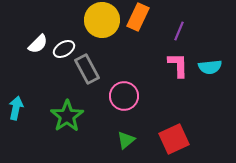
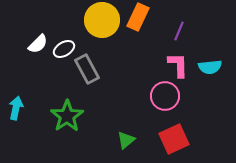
pink circle: moved 41 px right
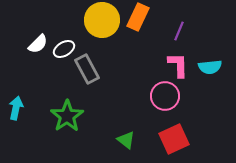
green triangle: rotated 42 degrees counterclockwise
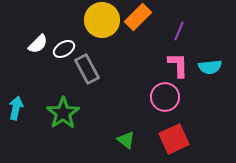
orange rectangle: rotated 20 degrees clockwise
pink circle: moved 1 px down
green star: moved 4 px left, 3 px up
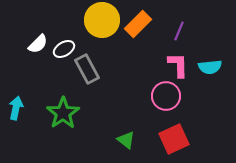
orange rectangle: moved 7 px down
pink circle: moved 1 px right, 1 px up
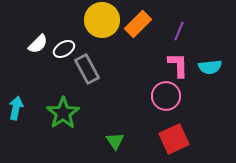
green triangle: moved 11 px left, 1 px down; rotated 18 degrees clockwise
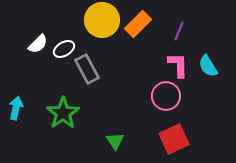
cyan semicircle: moved 2 px left, 1 px up; rotated 65 degrees clockwise
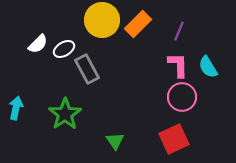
cyan semicircle: moved 1 px down
pink circle: moved 16 px right, 1 px down
green star: moved 2 px right, 1 px down
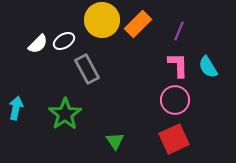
white ellipse: moved 8 px up
pink circle: moved 7 px left, 3 px down
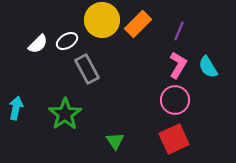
white ellipse: moved 3 px right
pink L-shape: rotated 32 degrees clockwise
